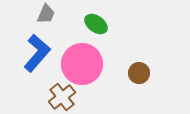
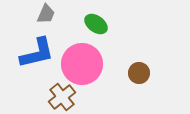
blue L-shape: rotated 36 degrees clockwise
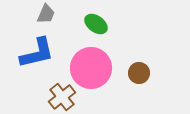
pink circle: moved 9 px right, 4 px down
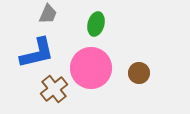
gray trapezoid: moved 2 px right
green ellipse: rotated 70 degrees clockwise
brown cross: moved 8 px left, 8 px up
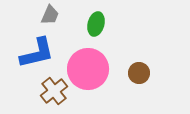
gray trapezoid: moved 2 px right, 1 px down
pink circle: moved 3 px left, 1 px down
brown cross: moved 2 px down
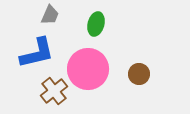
brown circle: moved 1 px down
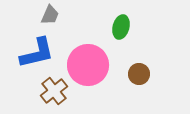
green ellipse: moved 25 px right, 3 px down
pink circle: moved 4 px up
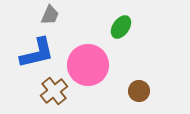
green ellipse: rotated 20 degrees clockwise
brown circle: moved 17 px down
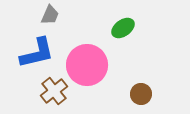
green ellipse: moved 2 px right, 1 px down; rotated 20 degrees clockwise
pink circle: moved 1 px left
brown circle: moved 2 px right, 3 px down
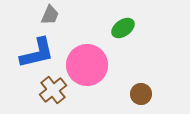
brown cross: moved 1 px left, 1 px up
